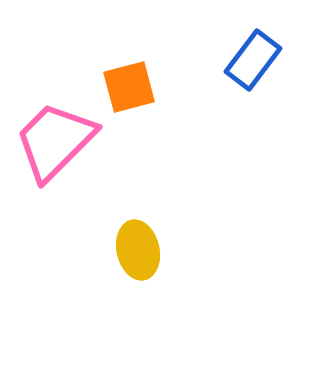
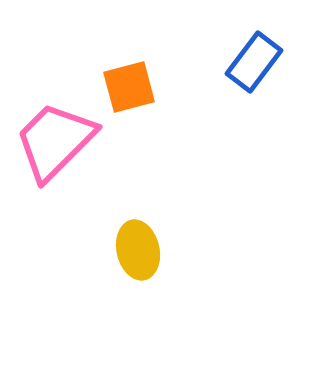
blue rectangle: moved 1 px right, 2 px down
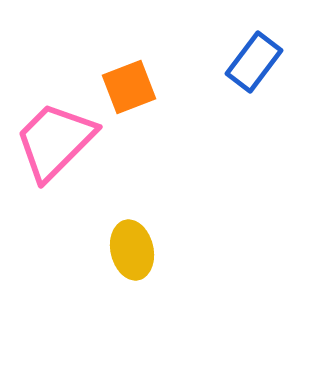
orange square: rotated 6 degrees counterclockwise
yellow ellipse: moved 6 px left
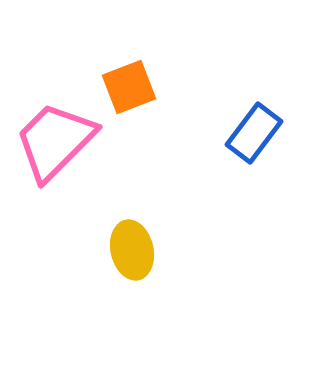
blue rectangle: moved 71 px down
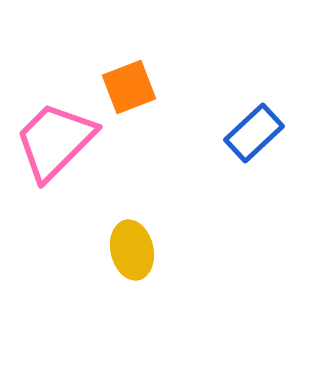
blue rectangle: rotated 10 degrees clockwise
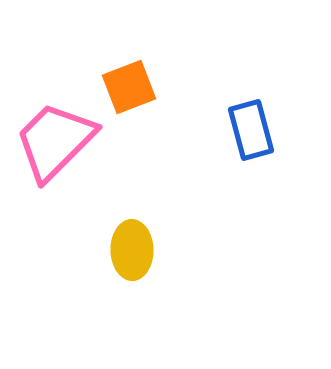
blue rectangle: moved 3 px left, 3 px up; rotated 62 degrees counterclockwise
yellow ellipse: rotated 12 degrees clockwise
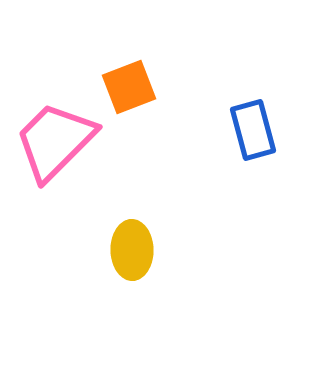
blue rectangle: moved 2 px right
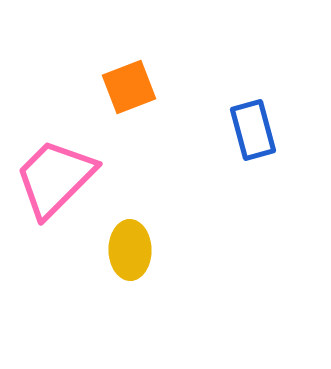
pink trapezoid: moved 37 px down
yellow ellipse: moved 2 px left
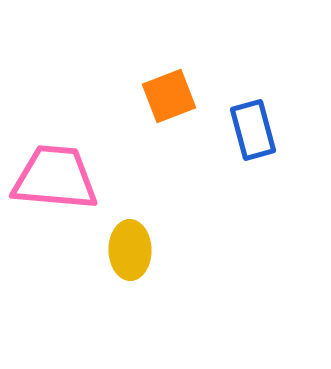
orange square: moved 40 px right, 9 px down
pink trapezoid: rotated 50 degrees clockwise
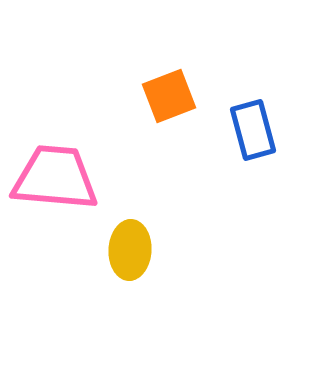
yellow ellipse: rotated 4 degrees clockwise
